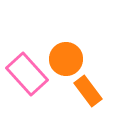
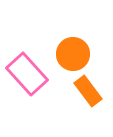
orange circle: moved 7 px right, 5 px up
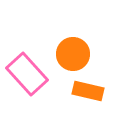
orange rectangle: rotated 40 degrees counterclockwise
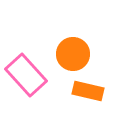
pink rectangle: moved 1 px left, 1 px down
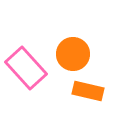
pink rectangle: moved 7 px up
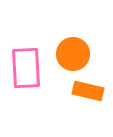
pink rectangle: rotated 39 degrees clockwise
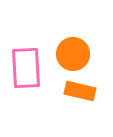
orange rectangle: moved 8 px left
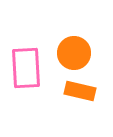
orange circle: moved 1 px right, 1 px up
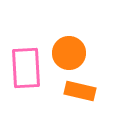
orange circle: moved 5 px left
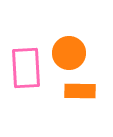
orange rectangle: rotated 12 degrees counterclockwise
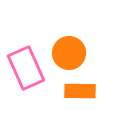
pink rectangle: rotated 21 degrees counterclockwise
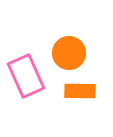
pink rectangle: moved 8 px down
